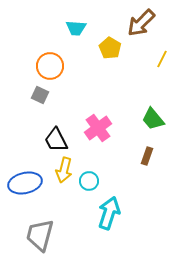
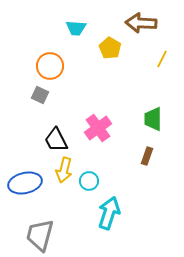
brown arrow: rotated 48 degrees clockwise
green trapezoid: rotated 40 degrees clockwise
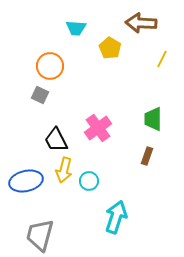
blue ellipse: moved 1 px right, 2 px up
cyan arrow: moved 7 px right, 4 px down
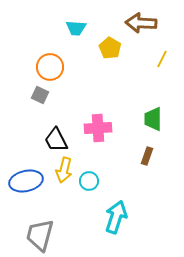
orange circle: moved 1 px down
pink cross: rotated 32 degrees clockwise
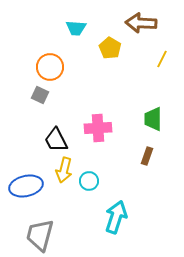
blue ellipse: moved 5 px down
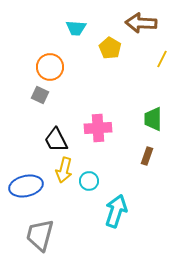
cyan arrow: moved 6 px up
